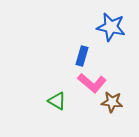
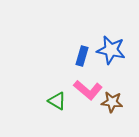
blue star: moved 23 px down
pink L-shape: moved 4 px left, 7 px down
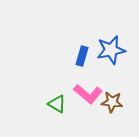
blue star: rotated 24 degrees counterclockwise
pink L-shape: moved 4 px down
green triangle: moved 3 px down
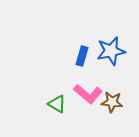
blue star: moved 1 px down
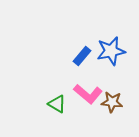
blue rectangle: rotated 24 degrees clockwise
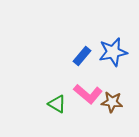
blue star: moved 2 px right, 1 px down
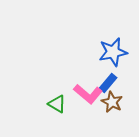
blue rectangle: moved 26 px right, 27 px down
brown star: rotated 20 degrees clockwise
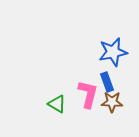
blue rectangle: moved 1 px left, 1 px up; rotated 60 degrees counterclockwise
pink L-shape: rotated 116 degrees counterclockwise
brown star: rotated 25 degrees counterclockwise
